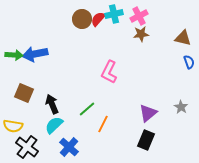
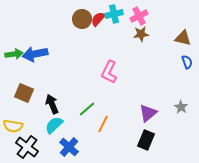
green arrow: moved 1 px up; rotated 12 degrees counterclockwise
blue semicircle: moved 2 px left
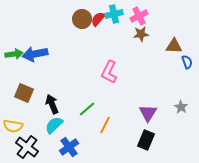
brown triangle: moved 9 px left, 8 px down; rotated 12 degrees counterclockwise
purple triangle: rotated 18 degrees counterclockwise
orange line: moved 2 px right, 1 px down
blue cross: rotated 12 degrees clockwise
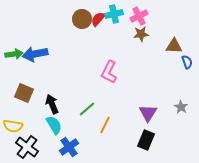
cyan semicircle: rotated 102 degrees clockwise
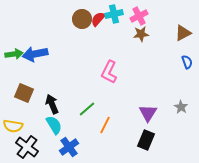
brown triangle: moved 9 px right, 13 px up; rotated 30 degrees counterclockwise
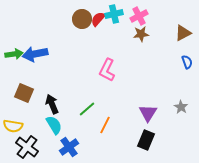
pink L-shape: moved 2 px left, 2 px up
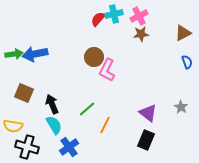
brown circle: moved 12 px right, 38 px down
purple triangle: rotated 24 degrees counterclockwise
black cross: rotated 20 degrees counterclockwise
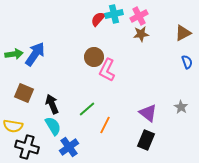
blue arrow: rotated 135 degrees clockwise
cyan semicircle: moved 1 px left, 1 px down
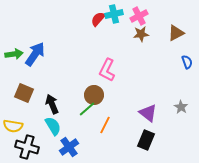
brown triangle: moved 7 px left
brown circle: moved 38 px down
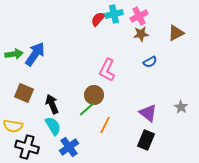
blue semicircle: moved 37 px left; rotated 80 degrees clockwise
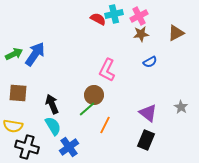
red semicircle: rotated 77 degrees clockwise
green arrow: rotated 18 degrees counterclockwise
brown square: moved 6 px left; rotated 18 degrees counterclockwise
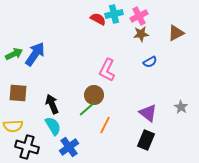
yellow semicircle: rotated 12 degrees counterclockwise
